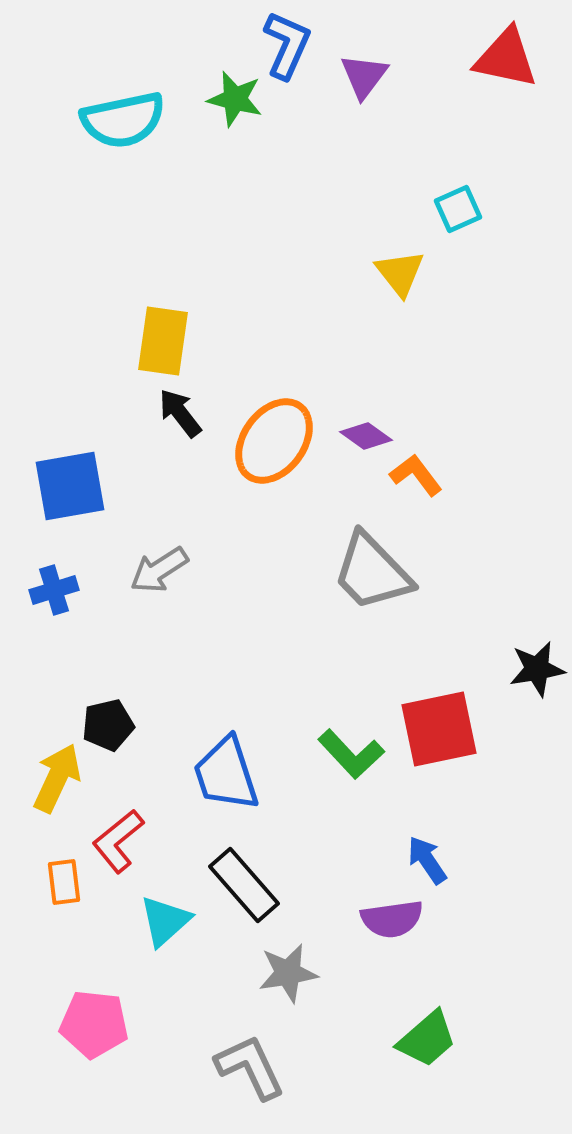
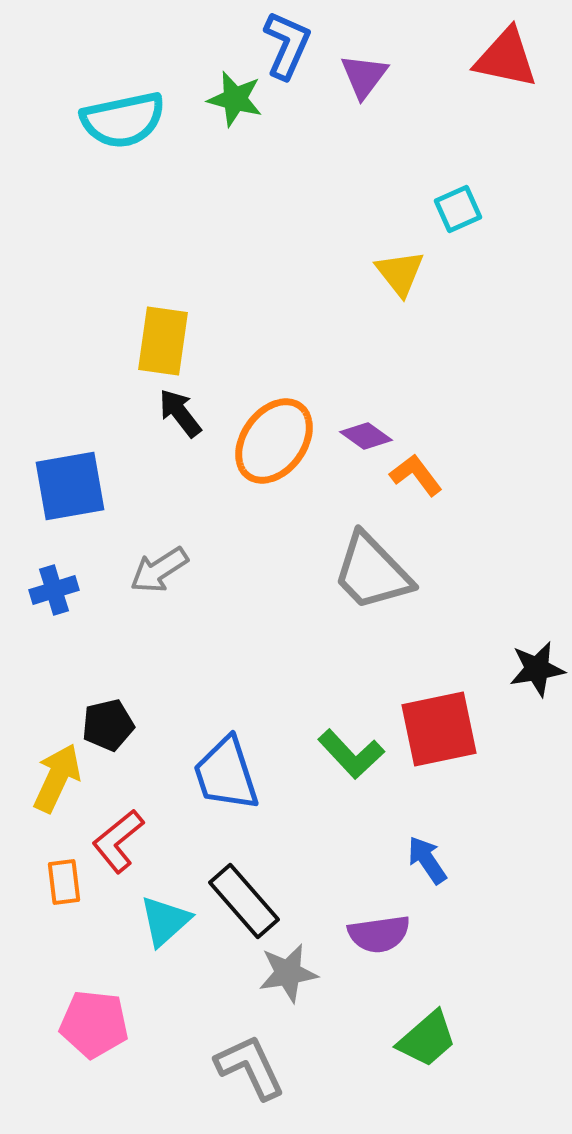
black rectangle: moved 16 px down
purple semicircle: moved 13 px left, 15 px down
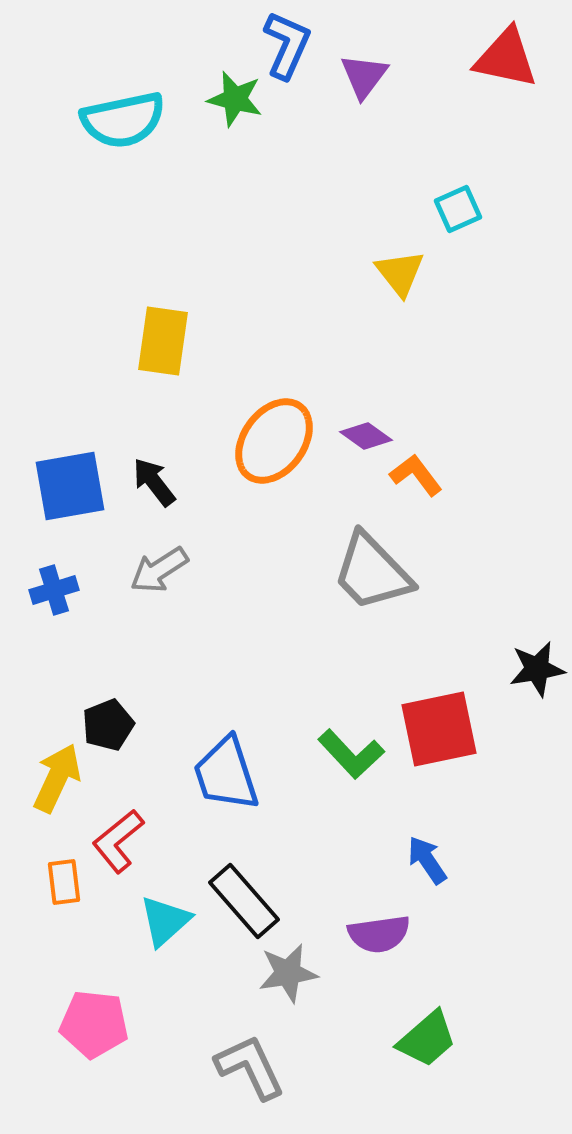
black arrow: moved 26 px left, 69 px down
black pentagon: rotated 9 degrees counterclockwise
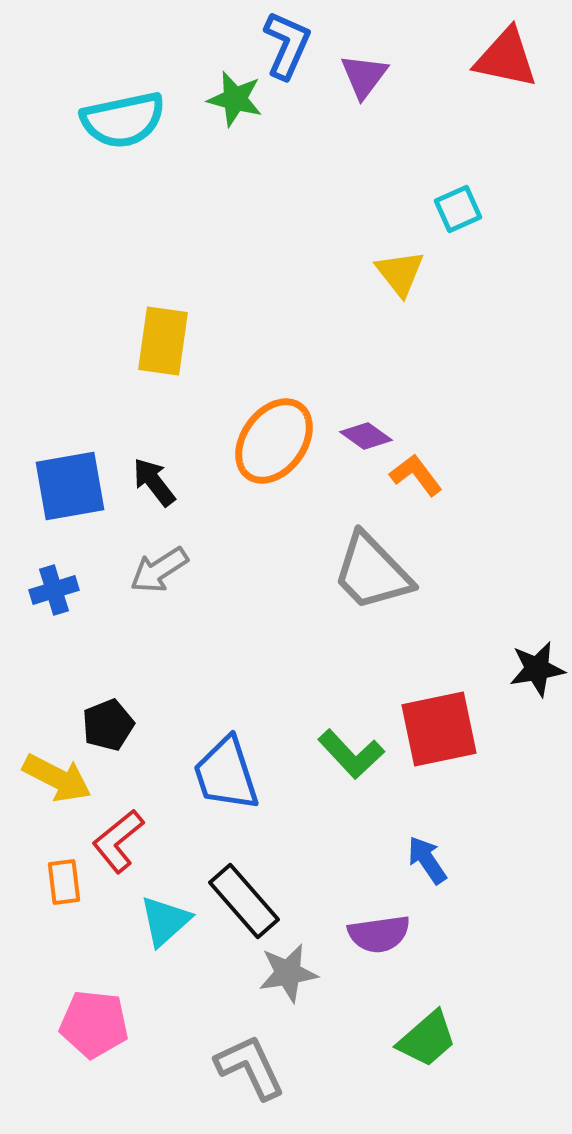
yellow arrow: rotated 92 degrees clockwise
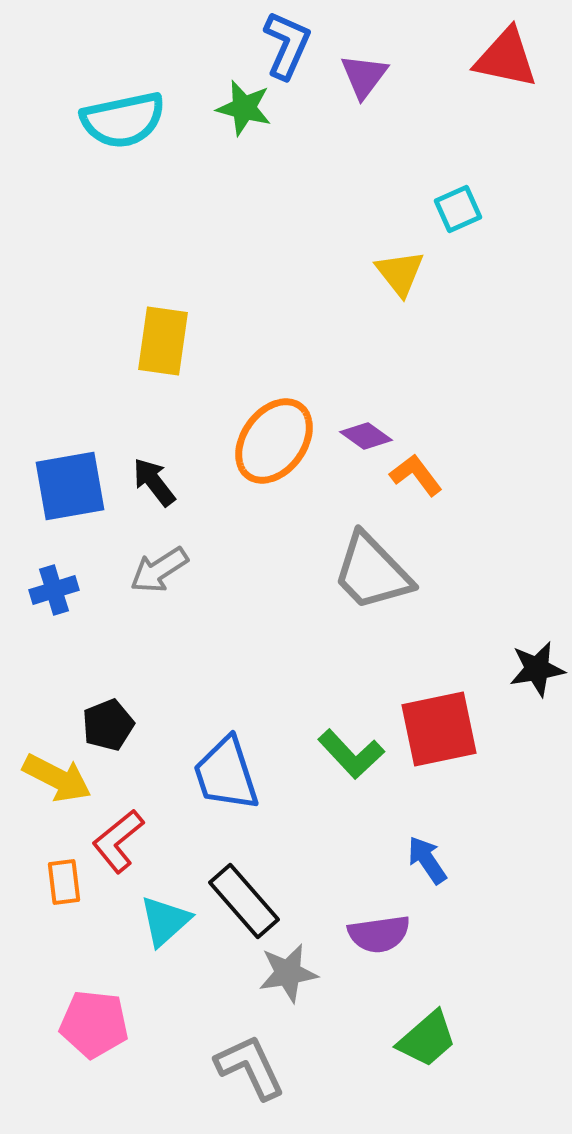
green star: moved 9 px right, 9 px down
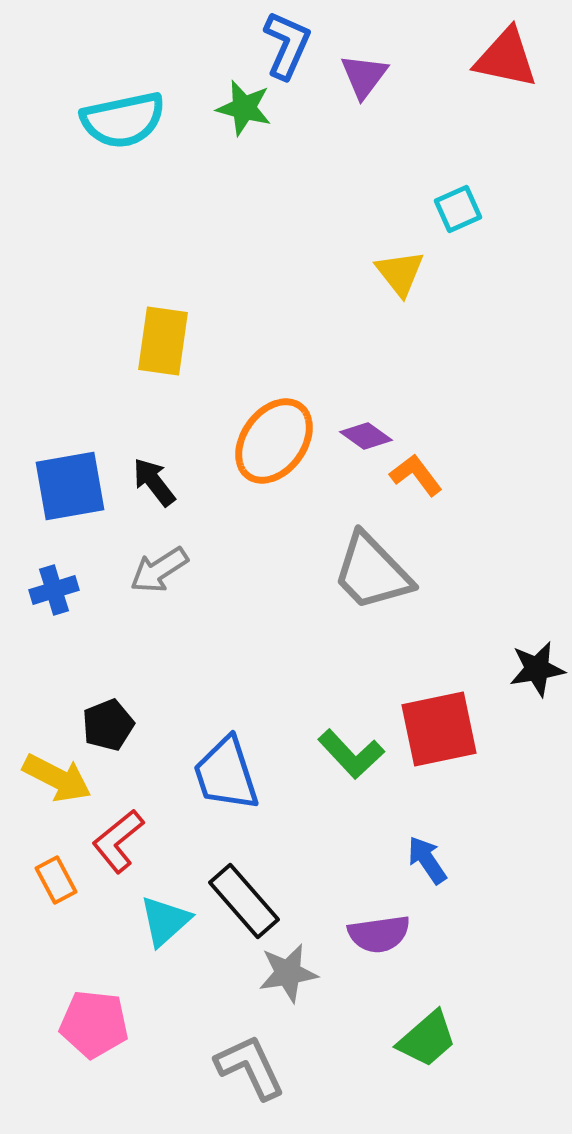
orange rectangle: moved 8 px left, 2 px up; rotated 21 degrees counterclockwise
